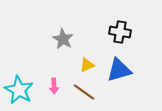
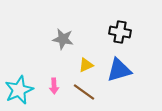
gray star: rotated 20 degrees counterclockwise
yellow triangle: moved 1 px left
cyan star: rotated 20 degrees clockwise
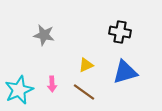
gray star: moved 19 px left, 4 px up
blue triangle: moved 6 px right, 2 px down
pink arrow: moved 2 px left, 2 px up
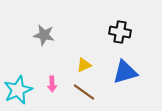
yellow triangle: moved 2 px left
cyan star: moved 1 px left
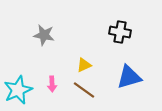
blue triangle: moved 4 px right, 5 px down
brown line: moved 2 px up
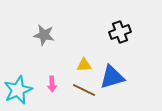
black cross: rotated 30 degrees counterclockwise
yellow triangle: rotated 21 degrees clockwise
blue triangle: moved 17 px left
brown line: rotated 10 degrees counterclockwise
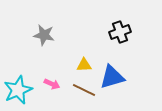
pink arrow: rotated 63 degrees counterclockwise
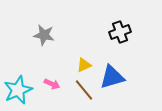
yellow triangle: rotated 21 degrees counterclockwise
brown line: rotated 25 degrees clockwise
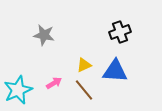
blue triangle: moved 3 px right, 6 px up; rotated 20 degrees clockwise
pink arrow: moved 2 px right, 1 px up; rotated 56 degrees counterclockwise
